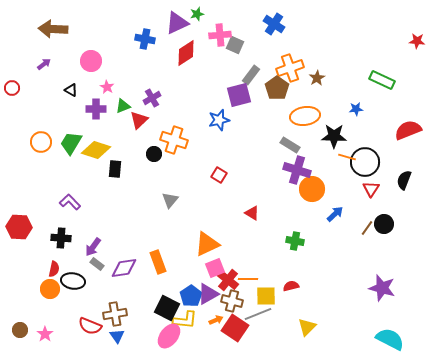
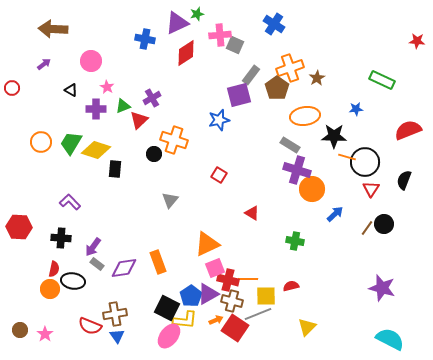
red cross at (228, 280): rotated 25 degrees counterclockwise
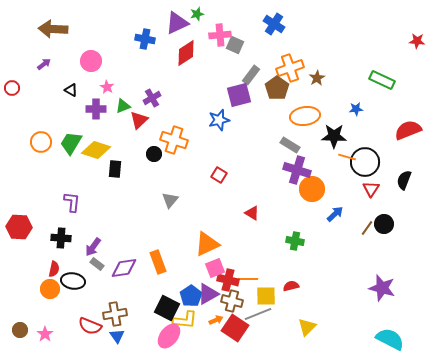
purple L-shape at (70, 202): moved 2 px right; rotated 50 degrees clockwise
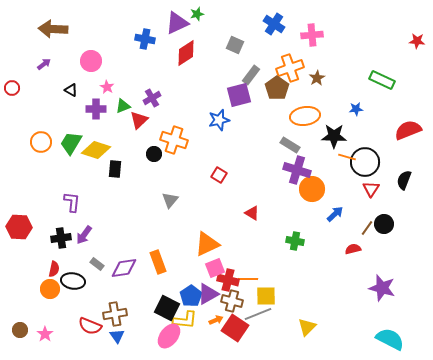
pink cross at (220, 35): moved 92 px right
black cross at (61, 238): rotated 12 degrees counterclockwise
purple arrow at (93, 247): moved 9 px left, 12 px up
red semicircle at (291, 286): moved 62 px right, 37 px up
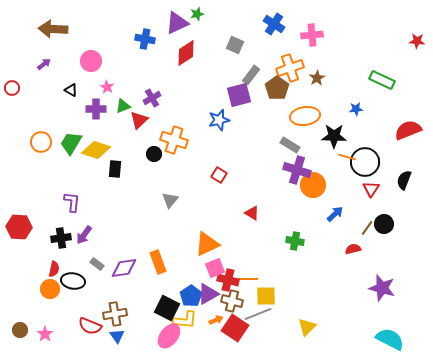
orange circle at (312, 189): moved 1 px right, 4 px up
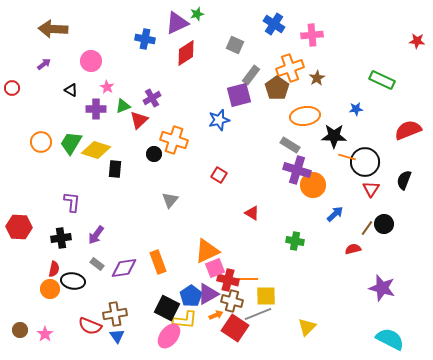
purple arrow at (84, 235): moved 12 px right
orange triangle at (207, 244): moved 7 px down
orange arrow at (216, 320): moved 5 px up
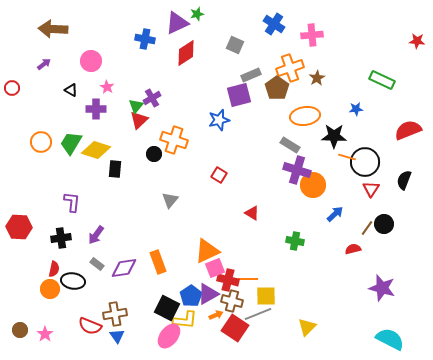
gray rectangle at (251, 75): rotated 30 degrees clockwise
green triangle at (123, 106): moved 13 px right; rotated 28 degrees counterclockwise
